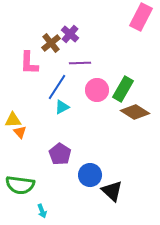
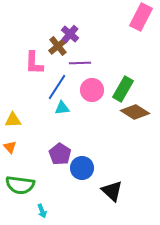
brown cross: moved 7 px right, 3 px down
pink L-shape: moved 5 px right
pink circle: moved 5 px left
cyan triangle: moved 1 px down; rotated 21 degrees clockwise
orange triangle: moved 10 px left, 15 px down
blue circle: moved 8 px left, 7 px up
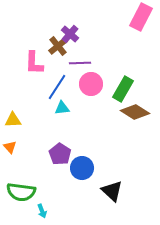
pink circle: moved 1 px left, 6 px up
green semicircle: moved 1 px right, 7 px down
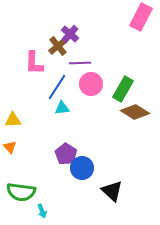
purple pentagon: moved 6 px right
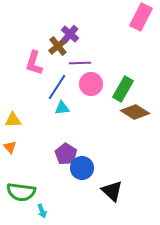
pink L-shape: rotated 15 degrees clockwise
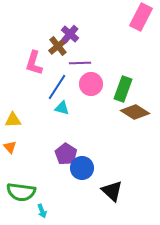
green rectangle: rotated 10 degrees counterclockwise
cyan triangle: rotated 21 degrees clockwise
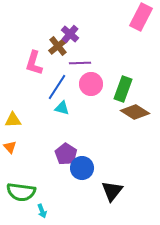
black triangle: rotated 25 degrees clockwise
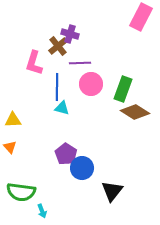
purple cross: rotated 24 degrees counterclockwise
blue line: rotated 32 degrees counterclockwise
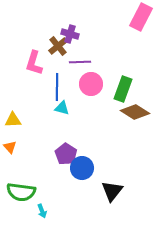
purple line: moved 1 px up
